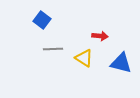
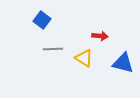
blue triangle: moved 2 px right
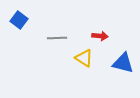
blue square: moved 23 px left
gray line: moved 4 px right, 11 px up
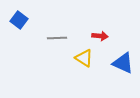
blue triangle: rotated 10 degrees clockwise
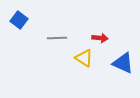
red arrow: moved 2 px down
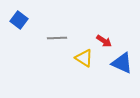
red arrow: moved 4 px right, 3 px down; rotated 28 degrees clockwise
blue triangle: moved 1 px left
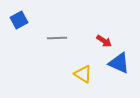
blue square: rotated 24 degrees clockwise
yellow triangle: moved 1 px left, 16 px down
blue triangle: moved 3 px left
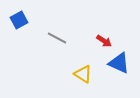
gray line: rotated 30 degrees clockwise
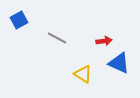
red arrow: rotated 42 degrees counterclockwise
